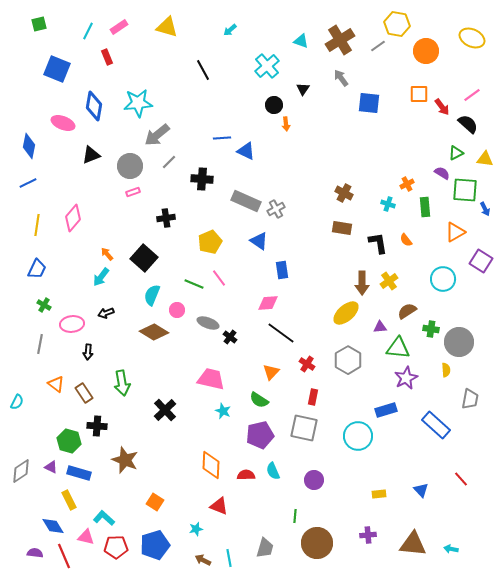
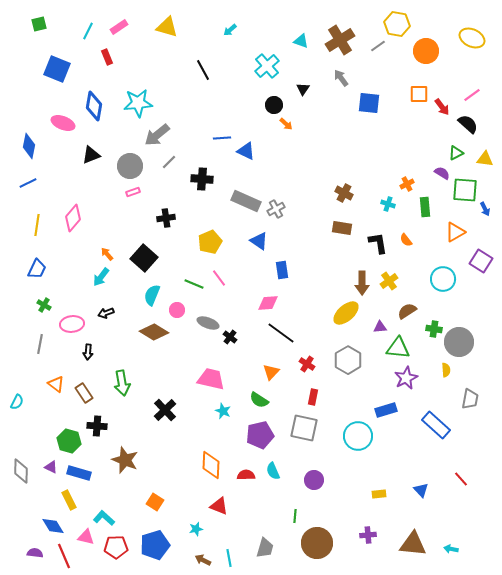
orange arrow at (286, 124): rotated 40 degrees counterclockwise
green cross at (431, 329): moved 3 px right
gray diamond at (21, 471): rotated 55 degrees counterclockwise
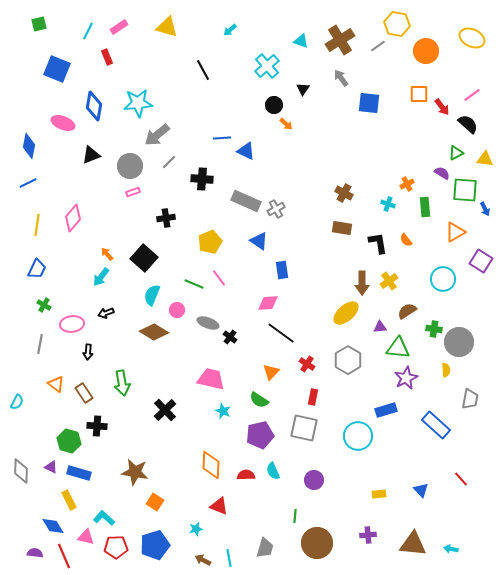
brown star at (125, 460): moved 10 px right, 12 px down; rotated 12 degrees counterclockwise
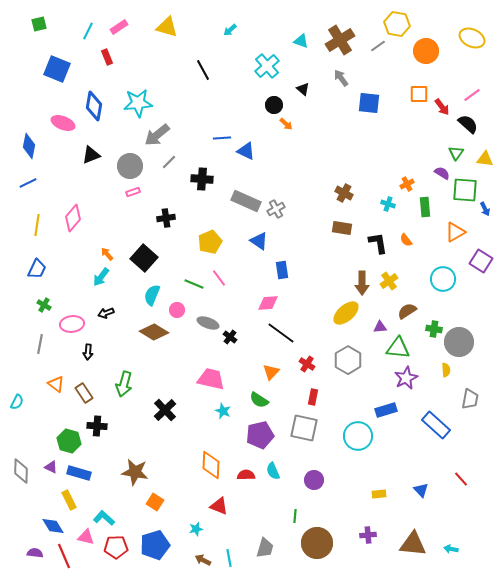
black triangle at (303, 89): rotated 24 degrees counterclockwise
green triangle at (456, 153): rotated 28 degrees counterclockwise
green arrow at (122, 383): moved 2 px right, 1 px down; rotated 25 degrees clockwise
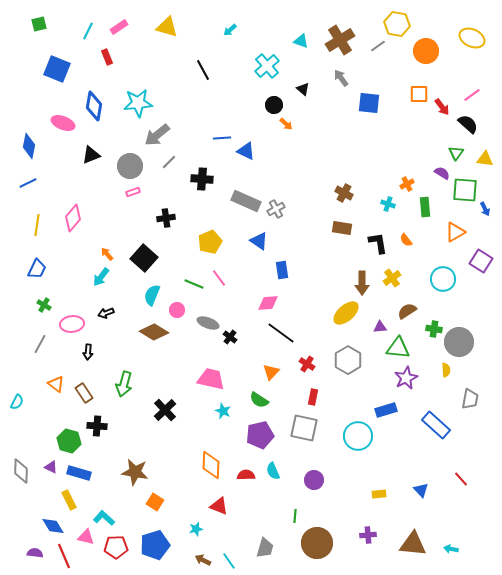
yellow cross at (389, 281): moved 3 px right, 3 px up
gray line at (40, 344): rotated 18 degrees clockwise
cyan line at (229, 558): moved 3 px down; rotated 24 degrees counterclockwise
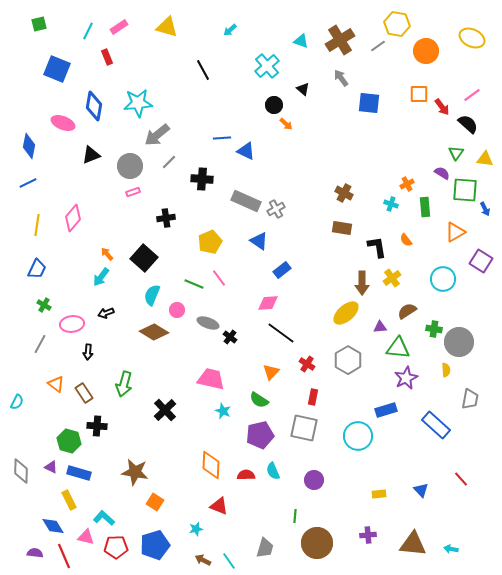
cyan cross at (388, 204): moved 3 px right
black L-shape at (378, 243): moved 1 px left, 4 px down
blue rectangle at (282, 270): rotated 60 degrees clockwise
